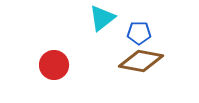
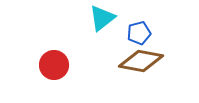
blue pentagon: rotated 15 degrees counterclockwise
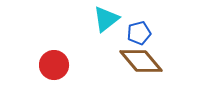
cyan triangle: moved 4 px right, 1 px down
brown diamond: rotated 39 degrees clockwise
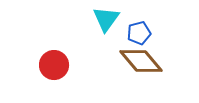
cyan triangle: rotated 16 degrees counterclockwise
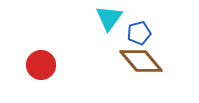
cyan triangle: moved 3 px right, 1 px up
red circle: moved 13 px left
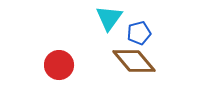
brown diamond: moved 7 px left
red circle: moved 18 px right
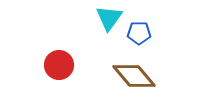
blue pentagon: rotated 15 degrees clockwise
brown diamond: moved 15 px down
